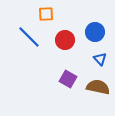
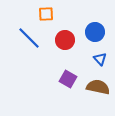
blue line: moved 1 px down
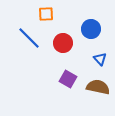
blue circle: moved 4 px left, 3 px up
red circle: moved 2 px left, 3 px down
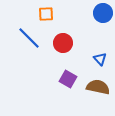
blue circle: moved 12 px right, 16 px up
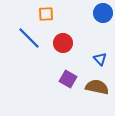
brown semicircle: moved 1 px left
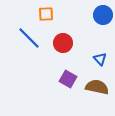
blue circle: moved 2 px down
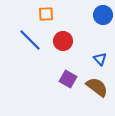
blue line: moved 1 px right, 2 px down
red circle: moved 2 px up
brown semicircle: rotated 25 degrees clockwise
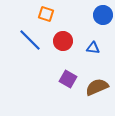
orange square: rotated 21 degrees clockwise
blue triangle: moved 7 px left, 11 px up; rotated 40 degrees counterclockwise
brown semicircle: rotated 60 degrees counterclockwise
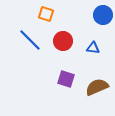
purple square: moved 2 px left; rotated 12 degrees counterclockwise
